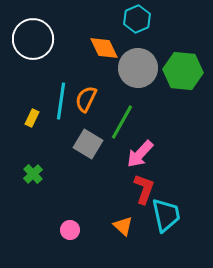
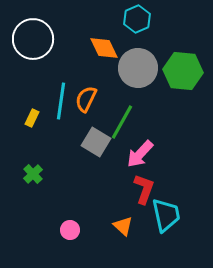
gray square: moved 8 px right, 2 px up
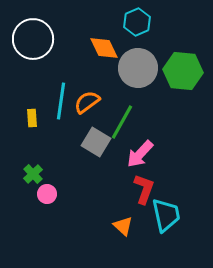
cyan hexagon: moved 3 px down
orange semicircle: moved 1 px right, 3 px down; rotated 28 degrees clockwise
yellow rectangle: rotated 30 degrees counterclockwise
pink circle: moved 23 px left, 36 px up
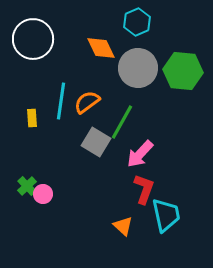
orange diamond: moved 3 px left
green cross: moved 6 px left, 12 px down
pink circle: moved 4 px left
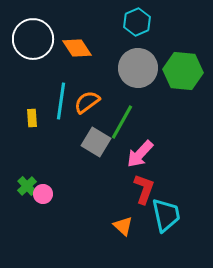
orange diamond: moved 24 px left; rotated 8 degrees counterclockwise
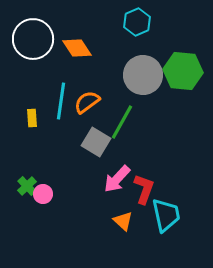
gray circle: moved 5 px right, 7 px down
pink arrow: moved 23 px left, 25 px down
orange triangle: moved 5 px up
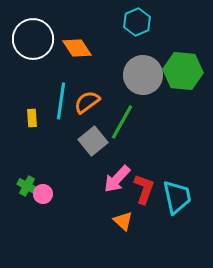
gray square: moved 3 px left, 1 px up; rotated 20 degrees clockwise
green cross: rotated 18 degrees counterclockwise
cyan trapezoid: moved 11 px right, 18 px up
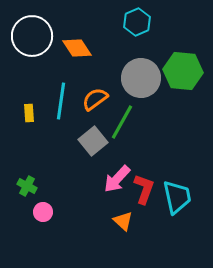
white circle: moved 1 px left, 3 px up
gray circle: moved 2 px left, 3 px down
orange semicircle: moved 8 px right, 3 px up
yellow rectangle: moved 3 px left, 5 px up
pink circle: moved 18 px down
